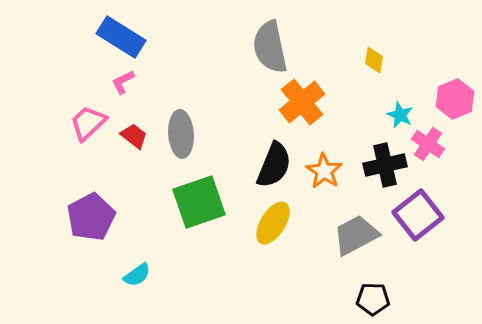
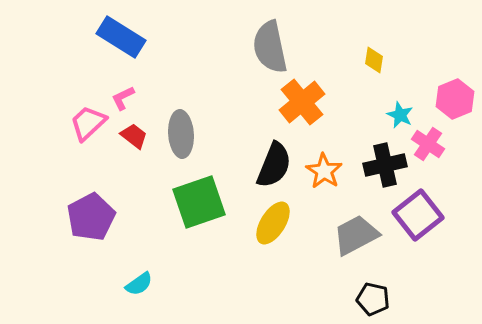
pink L-shape: moved 16 px down
cyan semicircle: moved 2 px right, 9 px down
black pentagon: rotated 12 degrees clockwise
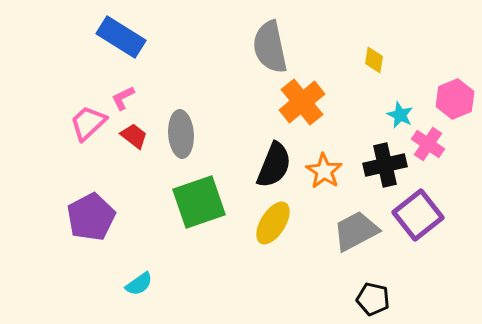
gray trapezoid: moved 4 px up
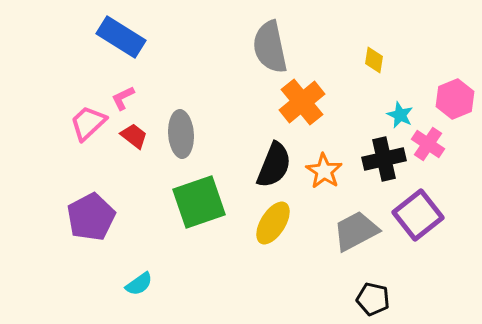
black cross: moved 1 px left, 6 px up
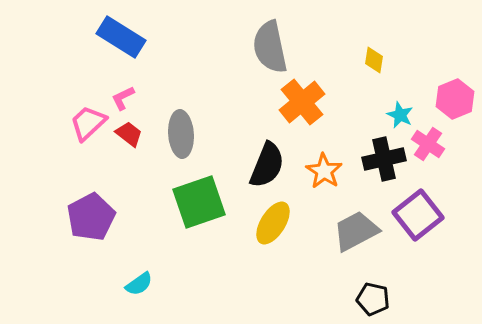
red trapezoid: moved 5 px left, 2 px up
black semicircle: moved 7 px left
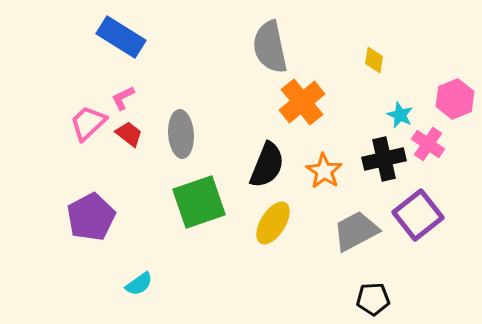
black pentagon: rotated 16 degrees counterclockwise
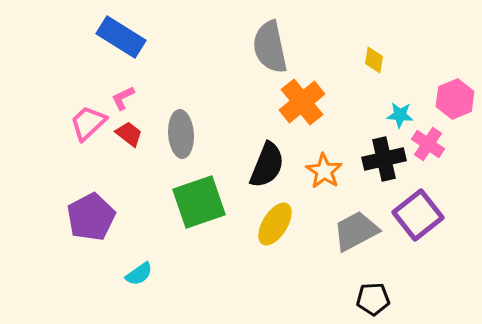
cyan star: rotated 20 degrees counterclockwise
yellow ellipse: moved 2 px right, 1 px down
cyan semicircle: moved 10 px up
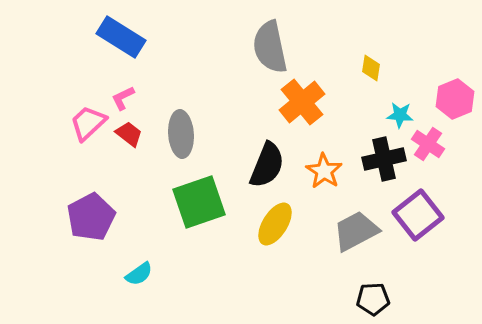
yellow diamond: moved 3 px left, 8 px down
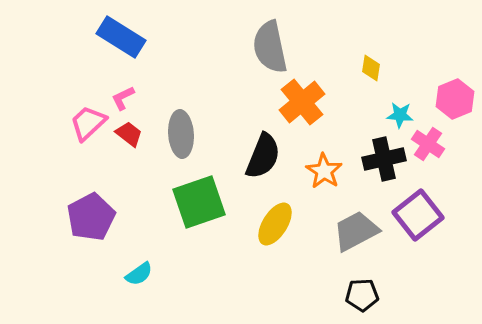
black semicircle: moved 4 px left, 9 px up
black pentagon: moved 11 px left, 4 px up
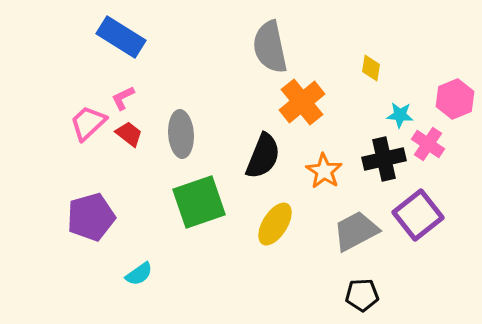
purple pentagon: rotated 12 degrees clockwise
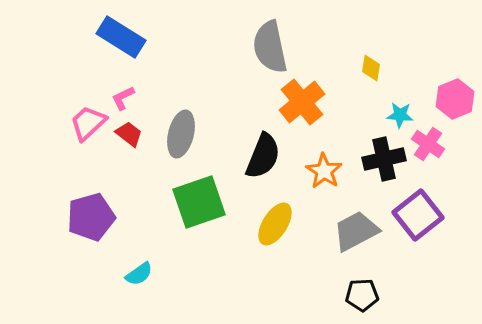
gray ellipse: rotated 18 degrees clockwise
